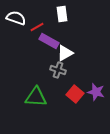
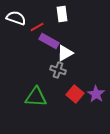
purple star: moved 2 px down; rotated 18 degrees clockwise
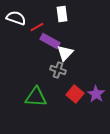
purple rectangle: moved 1 px right
white triangle: rotated 18 degrees counterclockwise
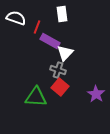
red line: rotated 40 degrees counterclockwise
red square: moved 15 px left, 7 px up
